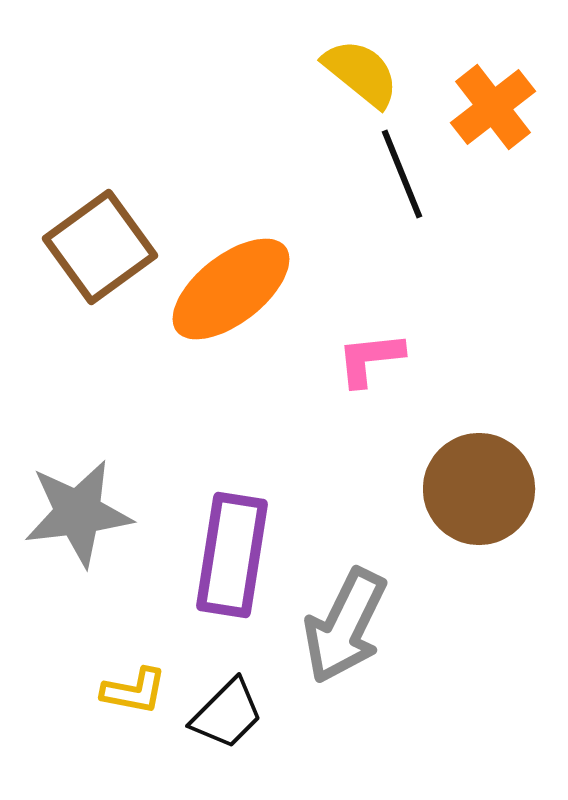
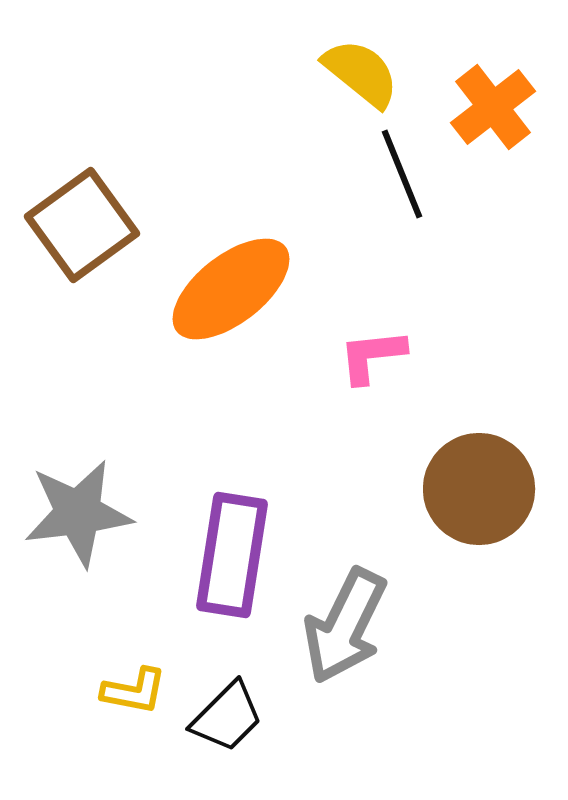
brown square: moved 18 px left, 22 px up
pink L-shape: moved 2 px right, 3 px up
black trapezoid: moved 3 px down
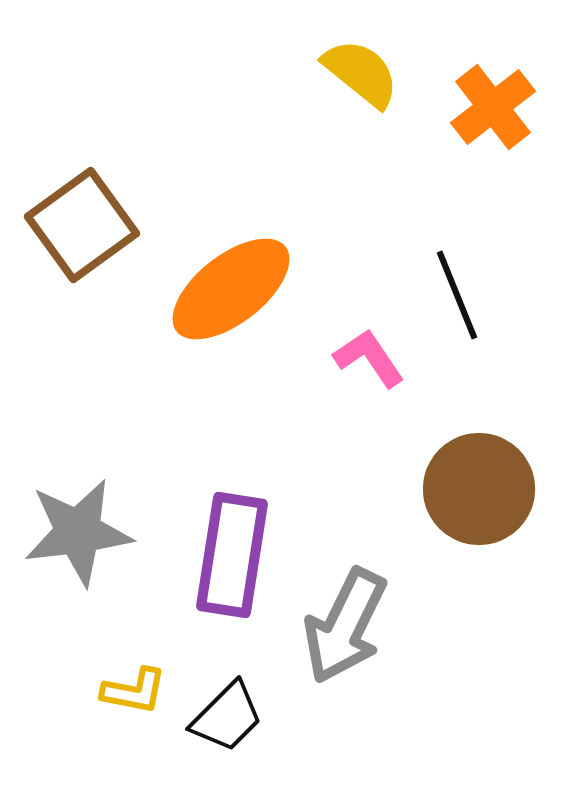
black line: moved 55 px right, 121 px down
pink L-shape: moved 3 px left, 2 px down; rotated 62 degrees clockwise
gray star: moved 19 px down
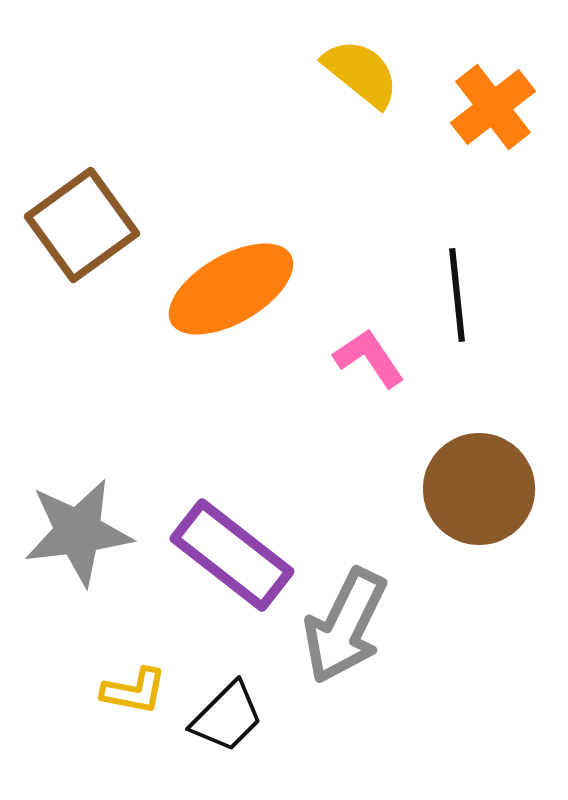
orange ellipse: rotated 8 degrees clockwise
black line: rotated 16 degrees clockwise
purple rectangle: rotated 61 degrees counterclockwise
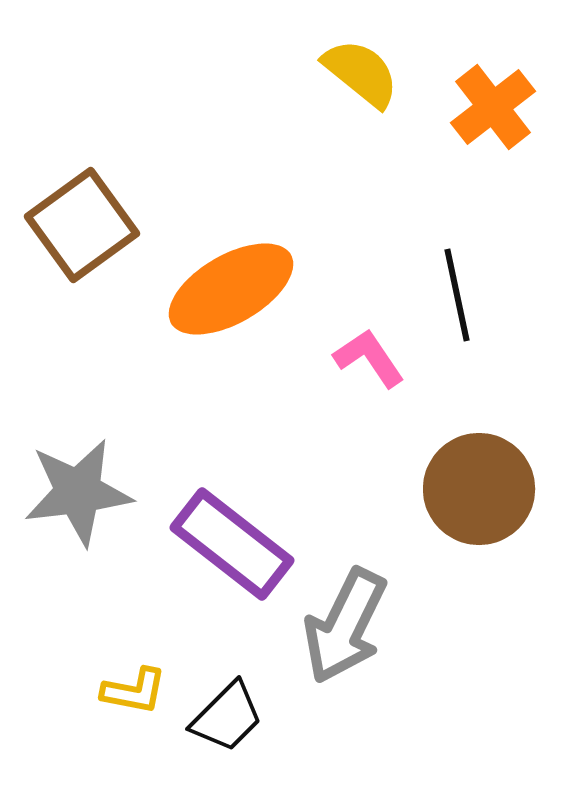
black line: rotated 6 degrees counterclockwise
gray star: moved 40 px up
purple rectangle: moved 11 px up
